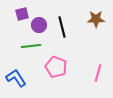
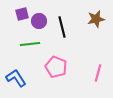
brown star: rotated 12 degrees counterclockwise
purple circle: moved 4 px up
green line: moved 1 px left, 2 px up
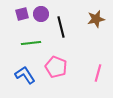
purple circle: moved 2 px right, 7 px up
black line: moved 1 px left
green line: moved 1 px right, 1 px up
blue L-shape: moved 9 px right, 3 px up
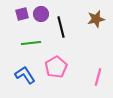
pink pentagon: rotated 20 degrees clockwise
pink line: moved 4 px down
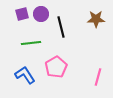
brown star: rotated 12 degrees clockwise
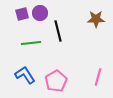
purple circle: moved 1 px left, 1 px up
black line: moved 3 px left, 4 px down
pink pentagon: moved 14 px down
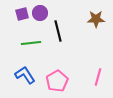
pink pentagon: moved 1 px right
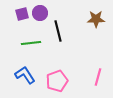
pink pentagon: rotated 10 degrees clockwise
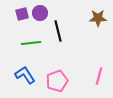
brown star: moved 2 px right, 1 px up
pink line: moved 1 px right, 1 px up
